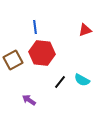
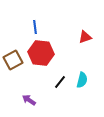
red triangle: moved 7 px down
red hexagon: moved 1 px left
cyan semicircle: rotated 105 degrees counterclockwise
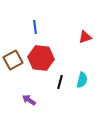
red hexagon: moved 5 px down
black line: rotated 24 degrees counterclockwise
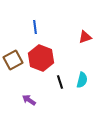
red hexagon: rotated 15 degrees clockwise
black line: rotated 32 degrees counterclockwise
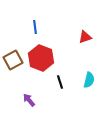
cyan semicircle: moved 7 px right
purple arrow: rotated 16 degrees clockwise
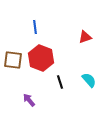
brown square: rotated 36 degrees clockwise
cyan semicircle: rotated 56 degrees counterclockwise
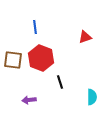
cyan semicircle: moved 3 px right, 17 px down; rotated 42 degrees clockwise
purple arrow: rotated 56 degrees counterclockwise
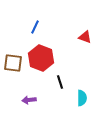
blue line: rotated 32 degrees clockwise
red triangle: rotated 40 degrees clockwise
brown square: moved 3 px down
cyan semicircle: moved 10 px left, 1 px down
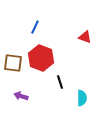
purple arrow: moved 8 px left, 4 px up; rotated 24 degrees clockwise
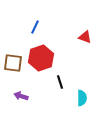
red hexagon: rotated 20 degrees clockwise
